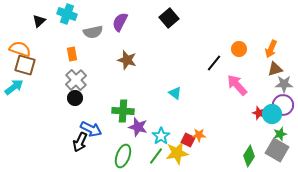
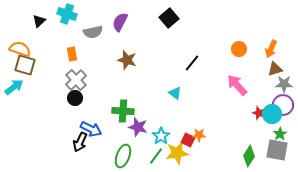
black line: moved 22 px left
green star: rotated 16 degrees counterclockwise
gray square: rotated 20 degrees counterclockwise
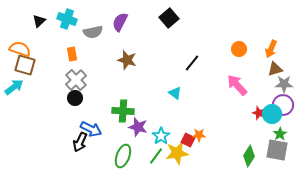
cyan cross: moved 5 px down
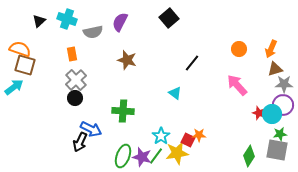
purple star: moved 4 px right, 30 px down
green star: rotated 24 degrees clockwise
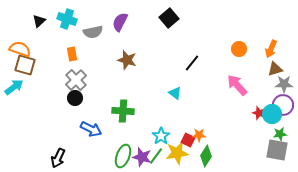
black arrow: moved 22 px left, 16 px down
green diamond: moved 43 px left
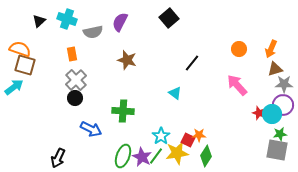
purple star: rotated 12 degrees clockwise
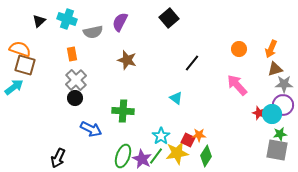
cyan triangle: moved 1 px right, 5 px down
purple star: moved 2 px down
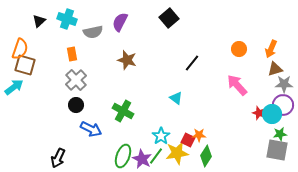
orange semicircle: rotated 90 degrees clockwise
black circle: moved 1 px right, 7 px down
green cross: rotated 25 degrees clockwise
